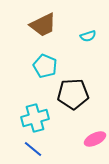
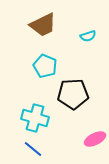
cyan cross: rotated 32 degrees clockwise
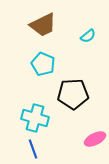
cyan semicircle: rotated 21 degrees counterclockwise
cyan pentagon: moved 2 px left, 2 px up
blue line: rotated 30 degrees clockwise
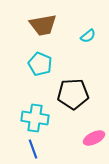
brown trapezoid: rotated 16 degrees clockwise
cyan pentagon: moved 3 px left
cyan cross: rotated 8 degrees counterclockwise
pink ellipse: moved 1 px left, 1 px up
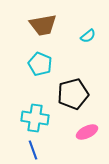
black pentagon: rotated 12 degrees counterclockwise
pink ellipse: moved 7 px left, 6 px up
blue line: moved 1 px down
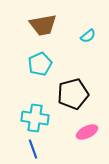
cyan pentagon: rotated 25 degrees clockwise
blue line: moved 1 px up
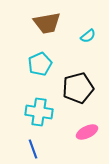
brown trapezoid: moved 4 px right, 2 px up
black pentagon: moved 5 px right, 6 px up
cyan cross: moved 4 px right, 6 px up
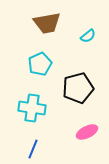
cyan cross: moved 7 px left, 4 px up
blue line: rotated 42 degrees clockwise
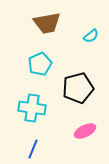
cyan semicircle: moved 3 px right
pink ellipse: moved 2 px left, 1 px up
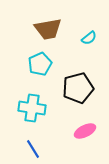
brown trapezoid: moved 1 px right, 6 px down
cyan semicircle: moved 2 px left, 2 px down
blue line: rotated 54 degrees counterclockwise
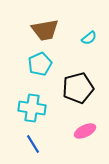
brown trapezoid: moved 3 px left, 1 px down
blue line: moved 5 px up
